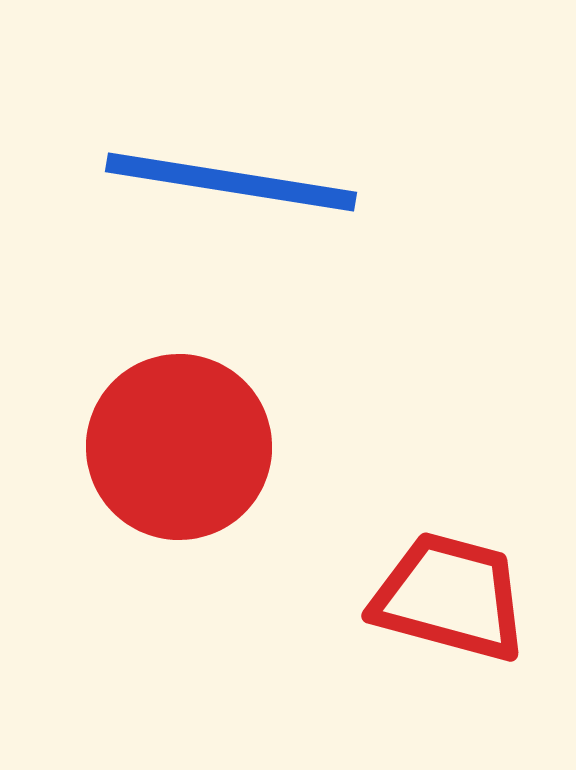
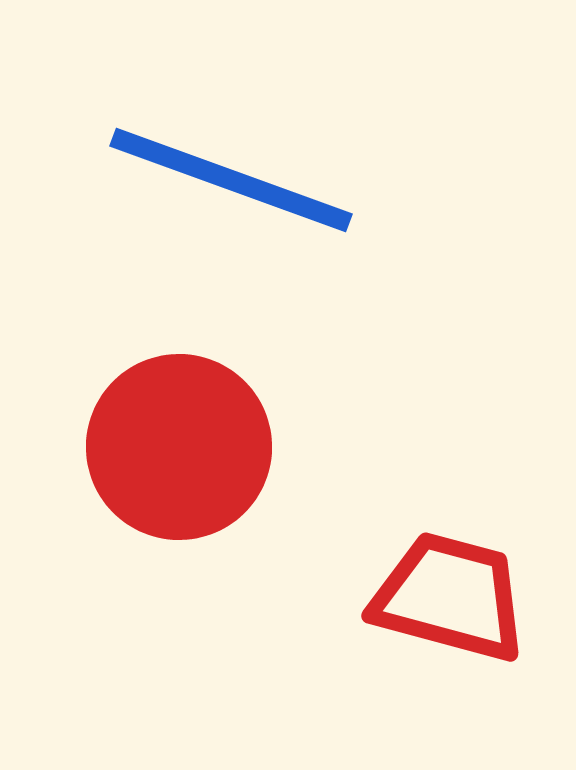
blue line: moved 2 px up; rotated 11 degrees clockwise
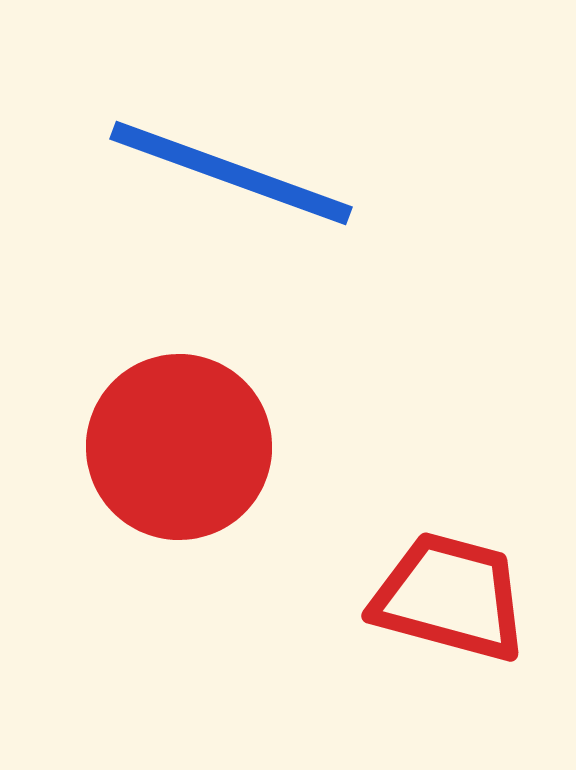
blue line: moved 7 px up
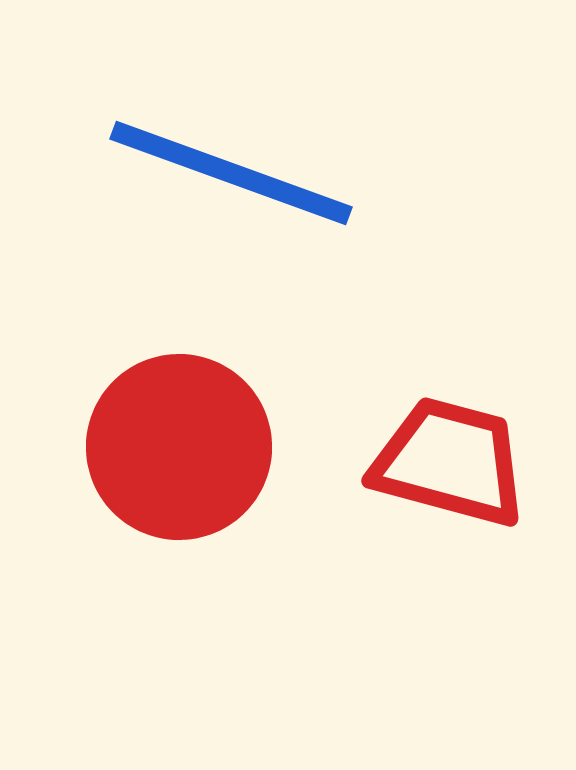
red trapezoid: moved 135 px up
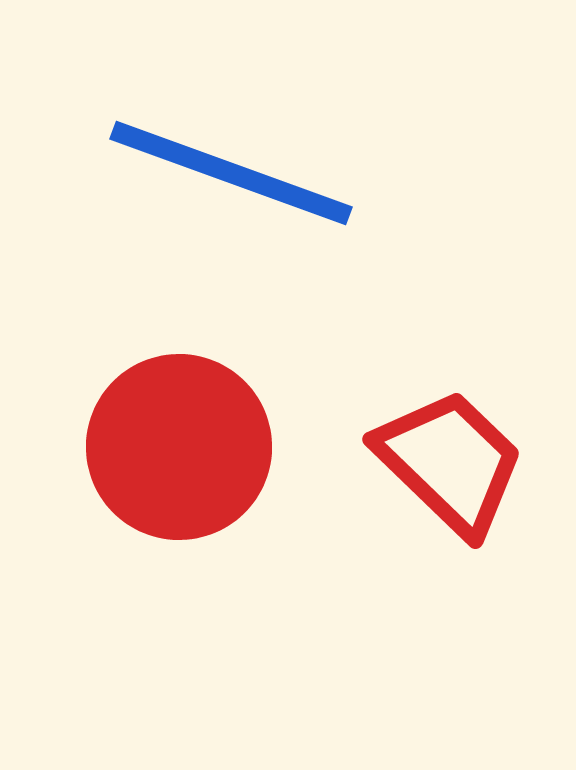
red trapezoid: rotated 29 degrees clockwise
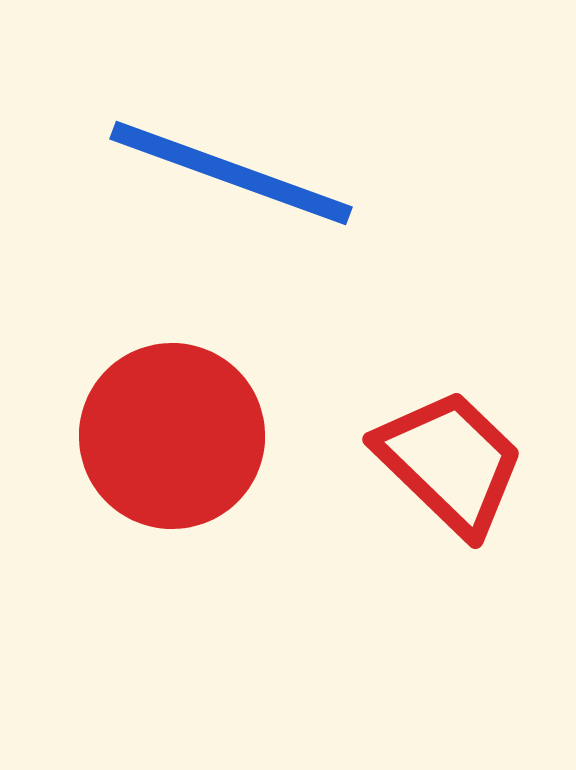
red circle: moved 7 px left, 11 px up
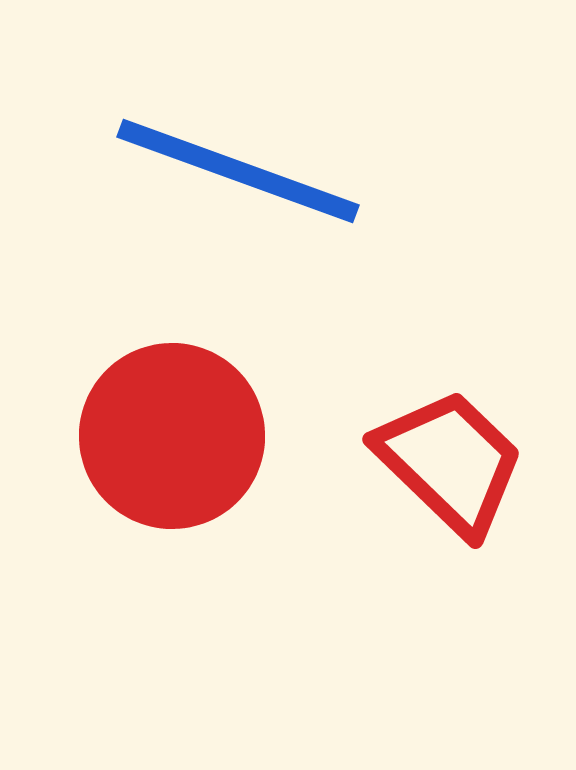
blue line: moved 7 px right, 2 px up
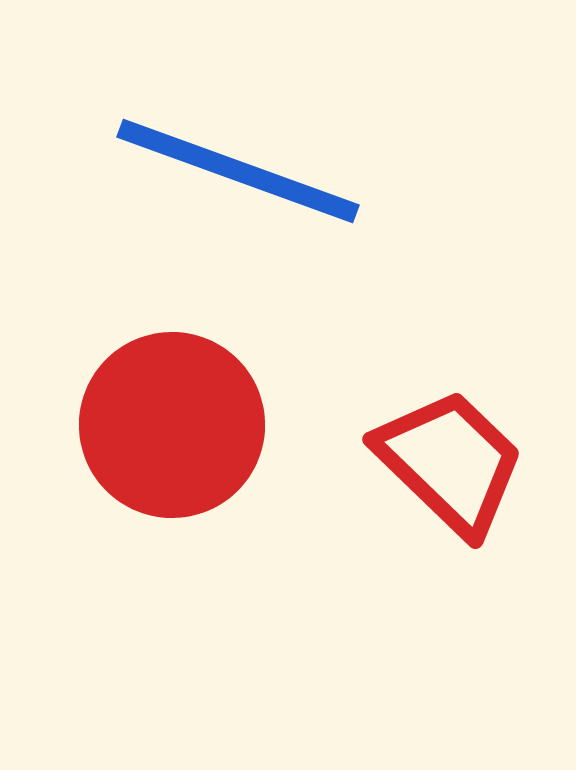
red circle: moved 11 px up
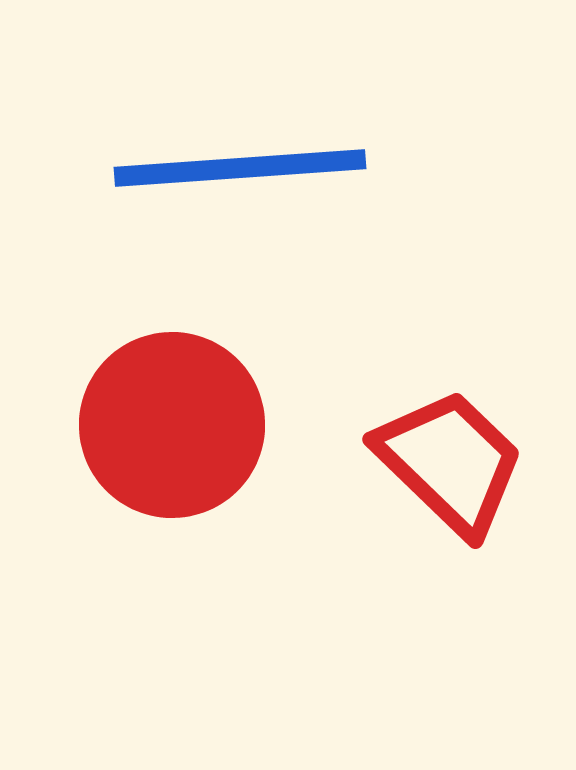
blue line: moved 2 px right, 3 px up; rotated 24 degrees counterclockwise
